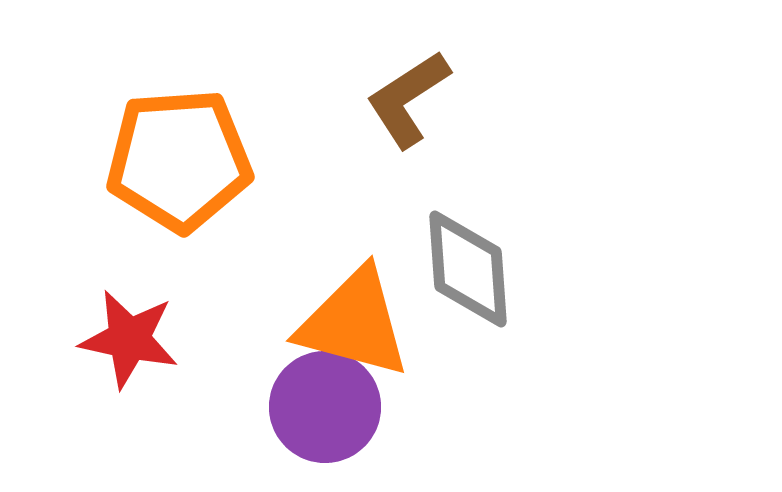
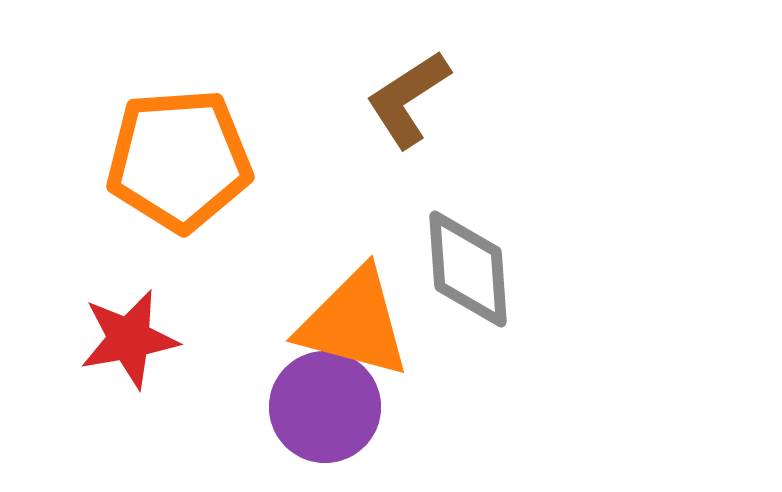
red star: rotated 22 degrees counterclockwise
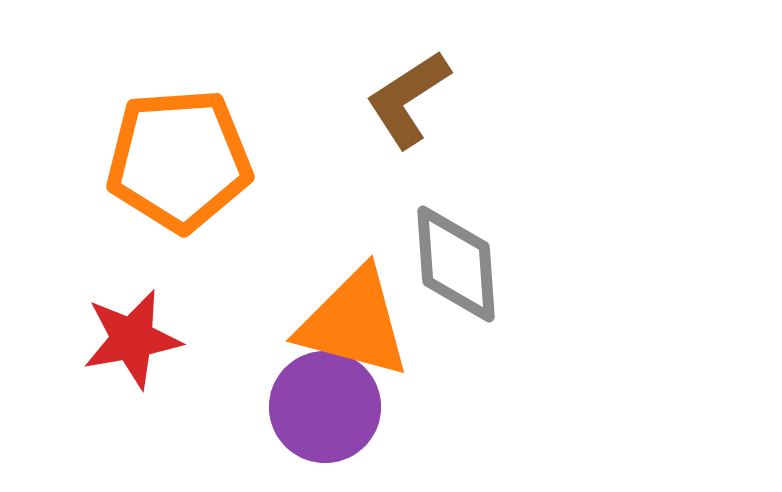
gray diamond: moved 12 px left, 5 px up
red star: moved 3 px right
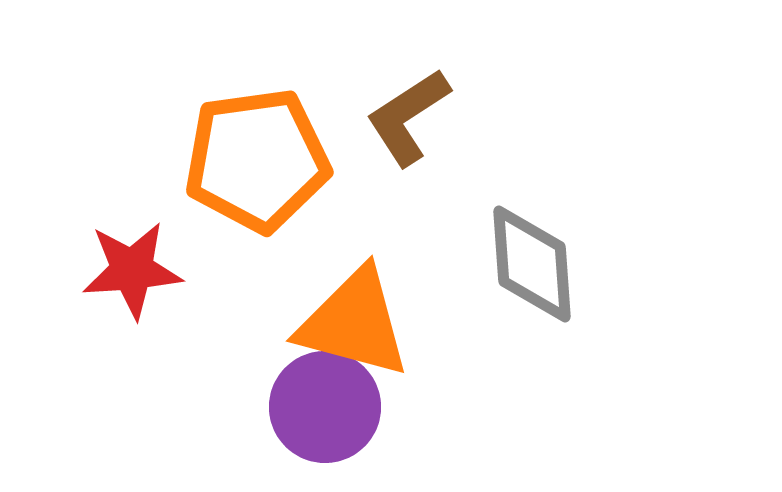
brown L-shape: moved 18 px down
orange pentagon: moved 78 px right; rotated 4 degrees counterclockwise
gray diamond: moved 76 px right
red star: moved 69 px up; rotated 6 degrees clockwise
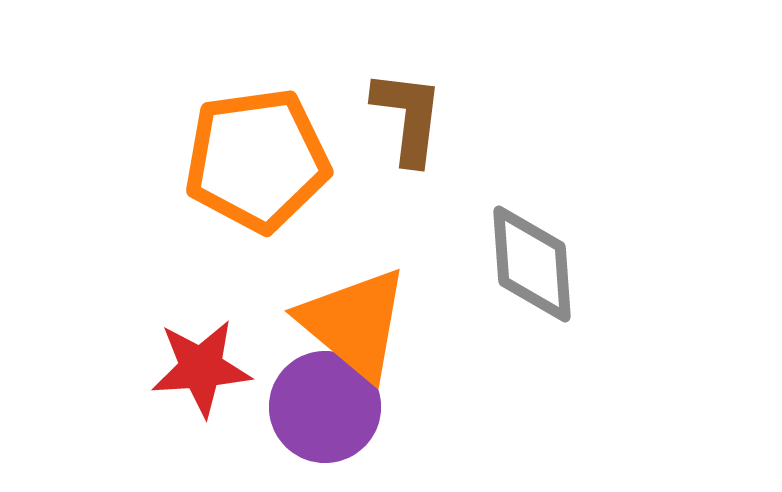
brown L-shape: rotated 130 degrees clockwise
red star: moved 69 px right, 98 px down
orange triangle: rotated 25 degrees clockwise
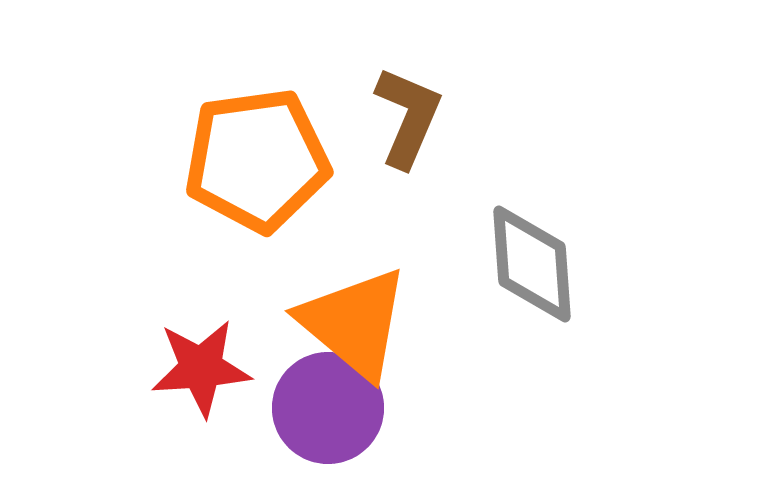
brown L-shape: rotated 16 degrees clockwise
purple circle: moved 3 px right, 1 px down
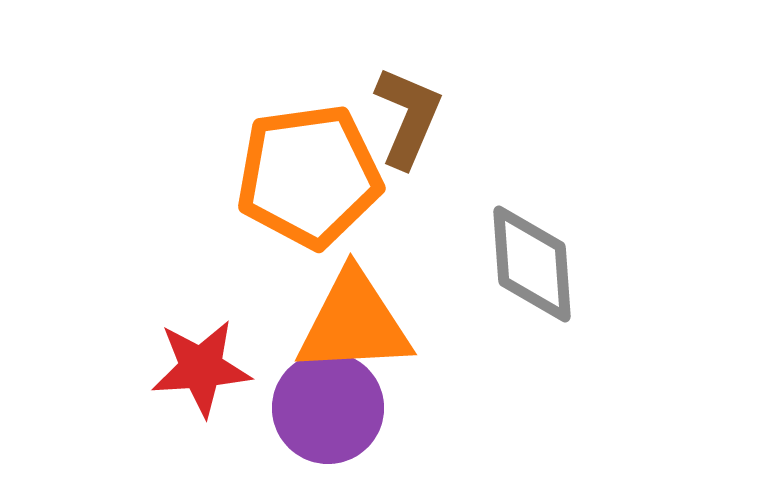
orange pentagon: moved 52 px right, 16 px down
orange triangle: rotated 43 degrees counterclockwise
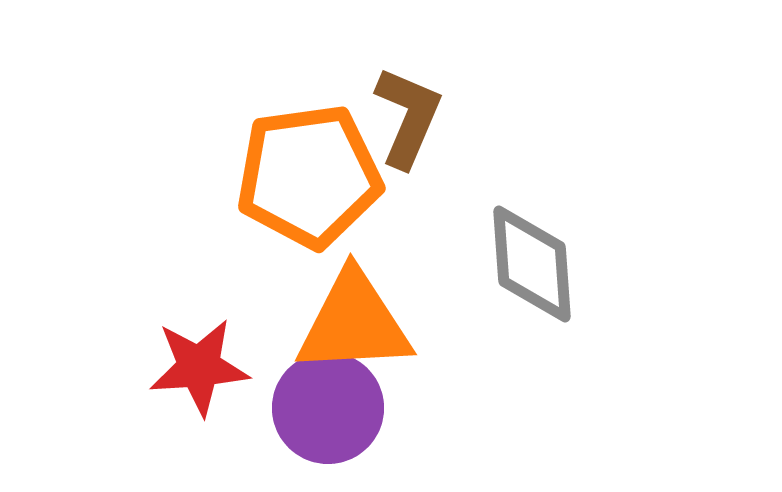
red star: moved 2 px left, 1 px up
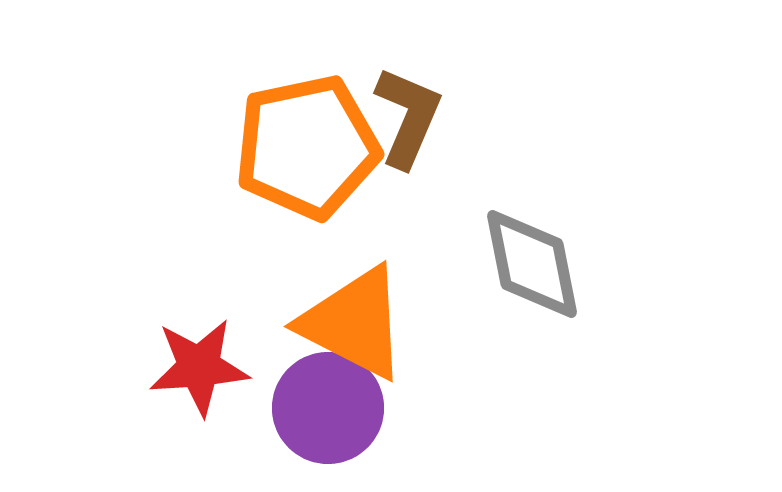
orange pentagon: moved 2 px left, 29 px up; rotated 4 degrees counterclockwise
gray diamond: rotated 7 degrees counterclockwise
orange triangle: rotated 30 degrees clockwise
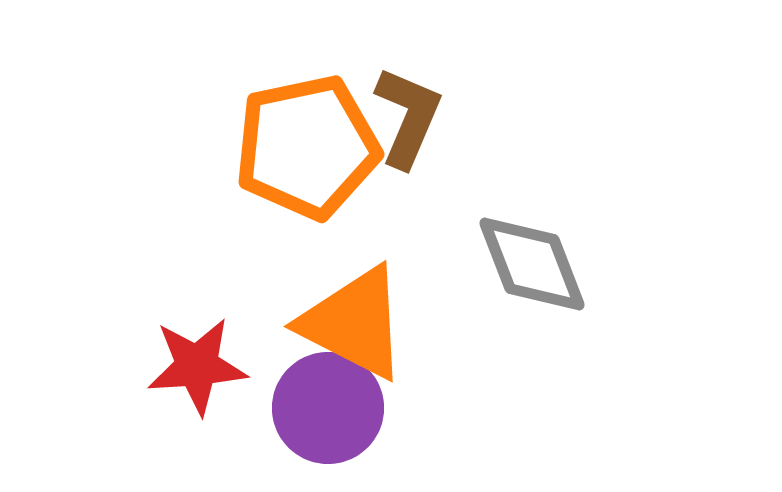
gray diamond: rotated 10 degrees counterclockwise
red star: moved 2 px left, 1 px up
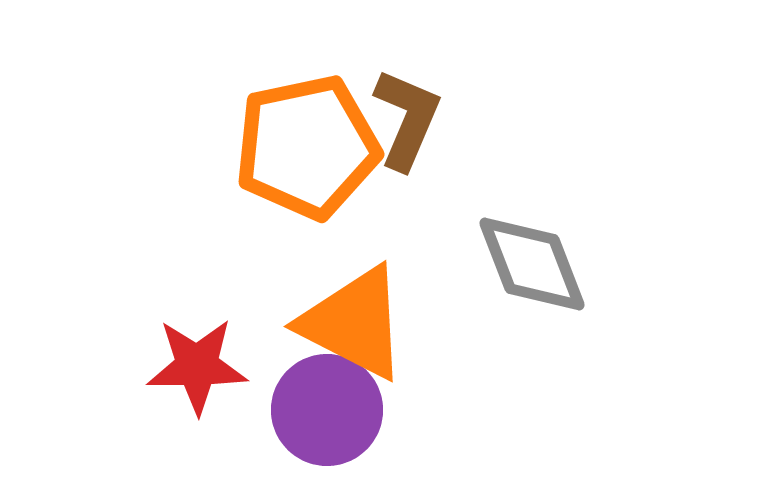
brown L-shape: moved 1 px left, 2 px down
red star: rotated 4 degrees clockwise
purple circle: moved 1 px left, 2 px down
